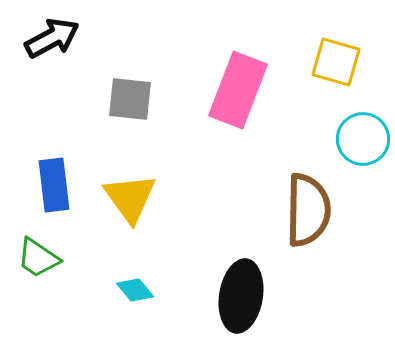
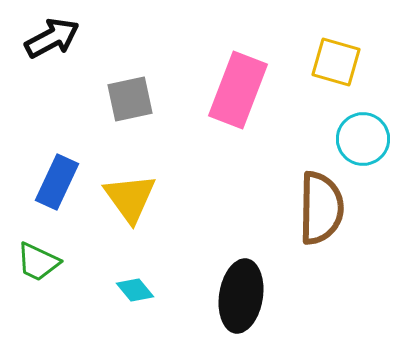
gray square: rotated 18 degrees counterclockwise
blue rectangle: moved 3 px right, 3 px up; rotated 32 degrees clockwise
brown semicircle: moved 13 px right, 2 px up
green trapezoid: moved 4 px down; rotated 9 degrees counterclockwise
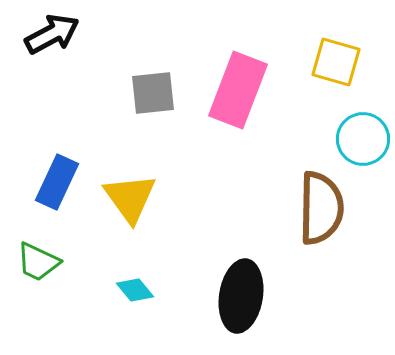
black arrow: moved 4 px up
gray square: moved 23 px right, 6 px up; rotated 6 degrees clockwise
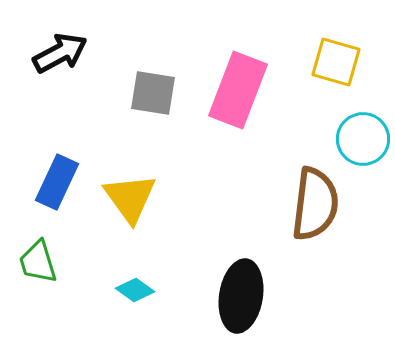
black arrow: moved 8 px right, 19 px down
gray square: rotated 15 degrees clockwise
brown semicircle: moved 6 px left, 4 px up; rotated 6 degrees clockwise
green trapezoid: rotated 48 degrees clockwise
cyan diamond: rotated 15 degrees counterclockwise
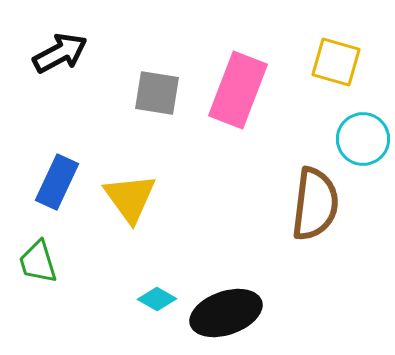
gray square: moved 4 px right
cyan diamond: moved 22 px right, 9 px down; rotated 6 degrees counterclockwise
black ellipse: moved 15 px left, 17 px down; rotated 62 degrees clockwise
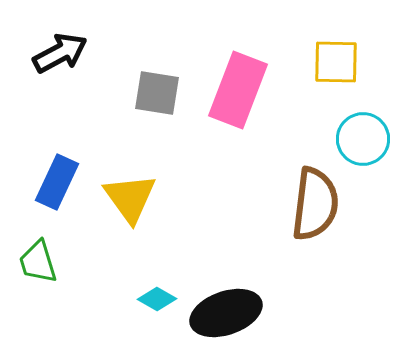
yellow square: rotated 15 degrees counterclockwise
